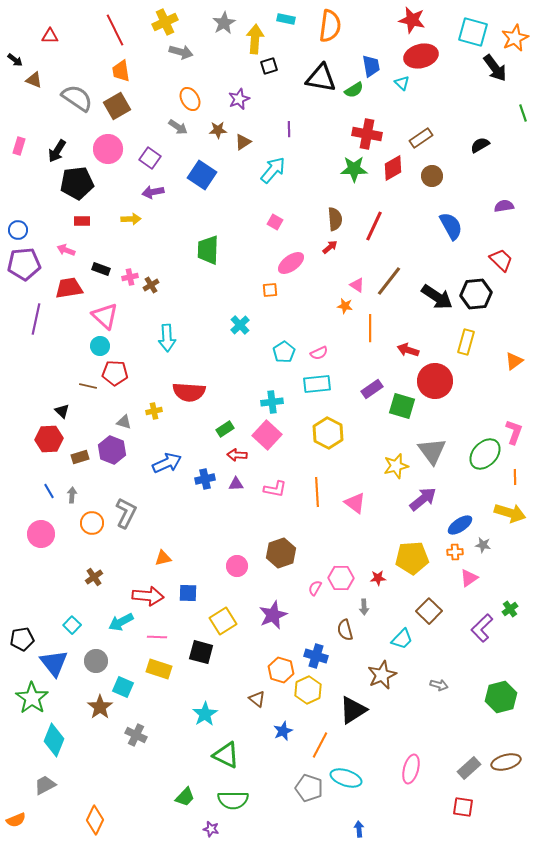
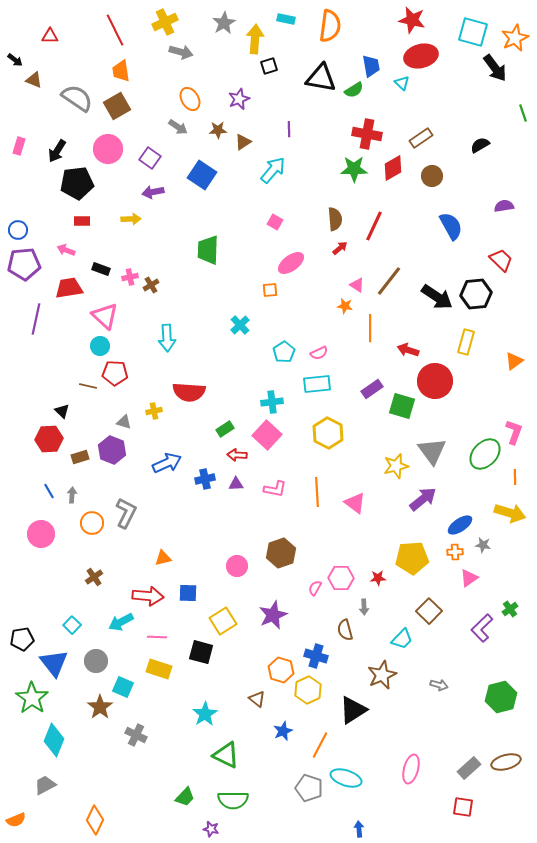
red arrow at (330, 247): moved 10 px right, 1 px down
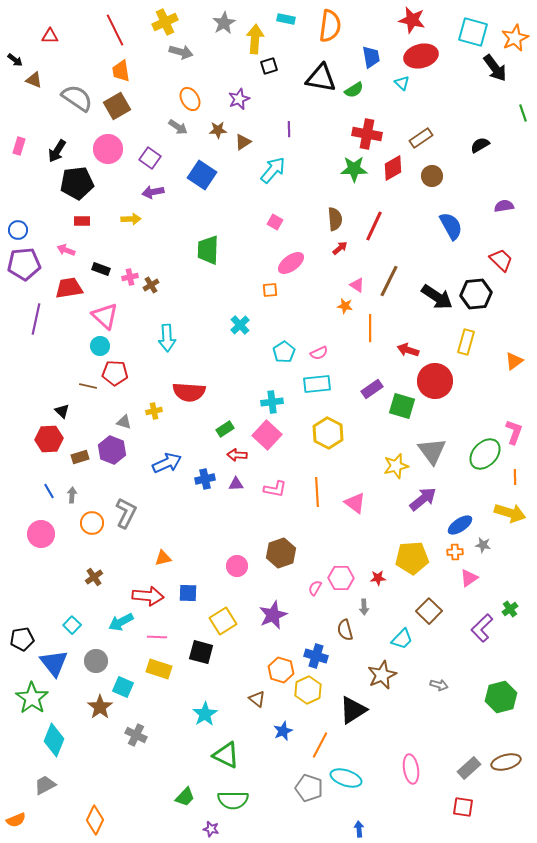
blue trapezoid at (371, 66): moved 9 px up
brown line at (389, 281): rotated 12 degrees counterclockwise
pink ellipse at (411, 769): rotated 24 degrees counterclockwise
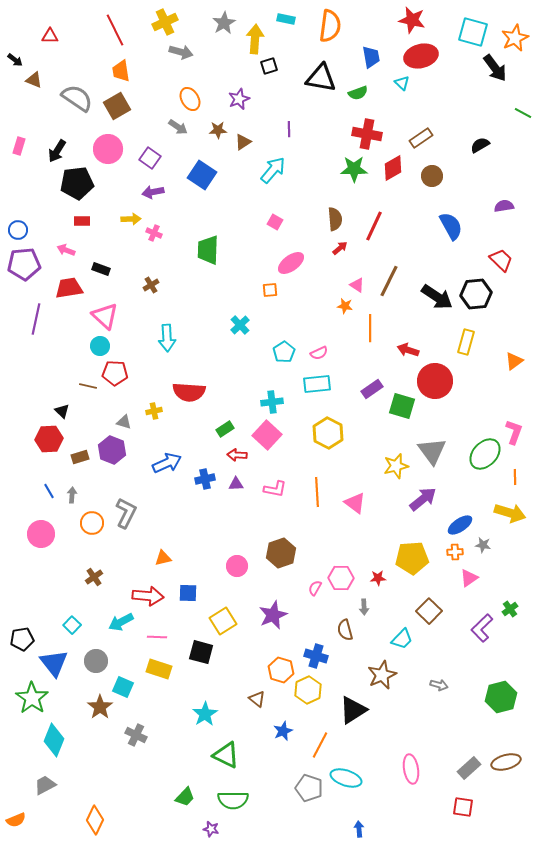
green semicircle at (354, 90): moved 4 px right, 3 px down; rotated 12 degrees clockwise
green line at (523, 113): rotated 42 degrees counterclockwise
pink cross at (130, 277): moved 24 px right, 44 px up; rotated 35 degrees clockwise
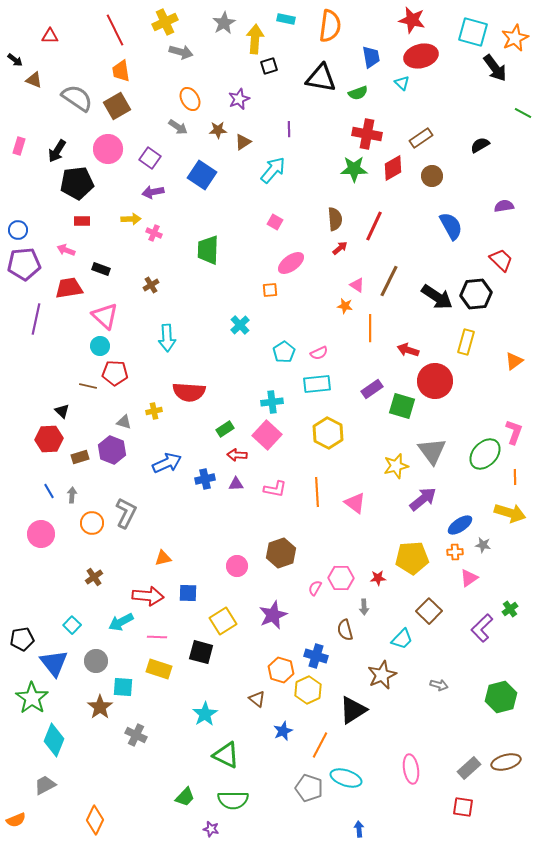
cyan square at (123, 687): rotated 20 degrees counterclockwise
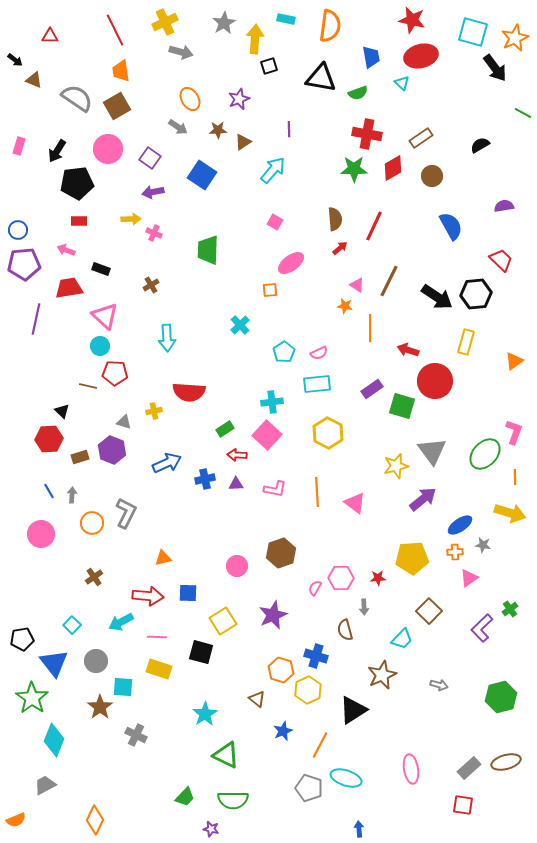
red rectangle at (82, 221): moved 3 px left
red square at (463, 807): moved 2 px up
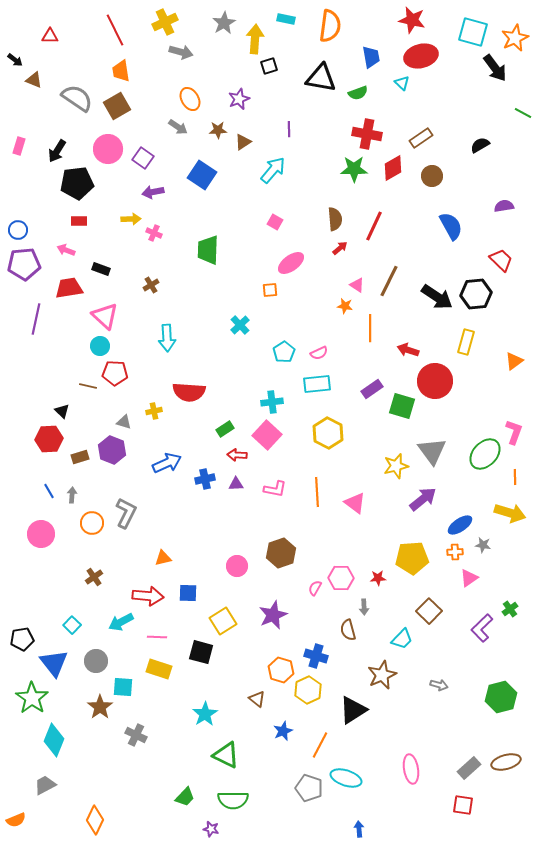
purple square at (150, 158): moved 7 px left
brown semicircle at (345, 630): moved 3 px right
